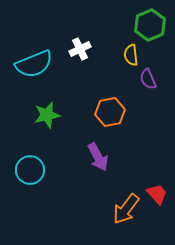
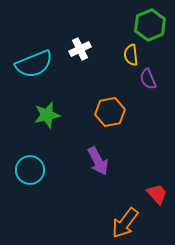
purple arrow: moved 4 px down
orange arrow: moved 1 px left, 14 px down
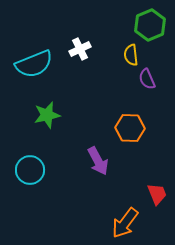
purple semicircle: moved 1 px left
orange hexagon: moved 20 px right, 16 px down; rotated 12 degrees clockwise
red trapezoid: rotated 20 degrees clockwise
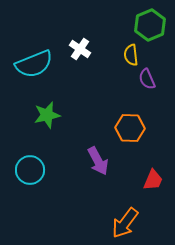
white cross: rotated 30 degrees counterclockwise
red trapezoid: moved 4 px left, 14 px up; rotated 45 degrees clockwise
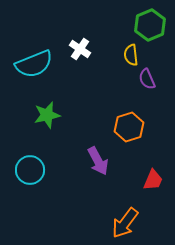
orange hexagon: moved 1 px left, 1 px up; rotated 20 degrees counterclockwise
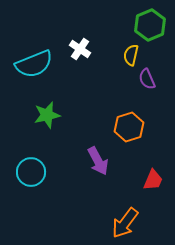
yellow semicircle: rotated 20 degrees clockwise
cyan circle: moved 1 px right, 2 px down
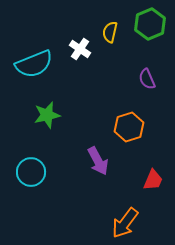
green hexagon: moved 1 px up
yellow semicircle: moved 21 px left, 23 px up
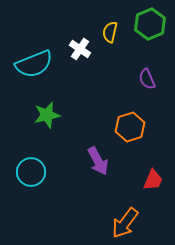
orange hexagon: moved 1 px right
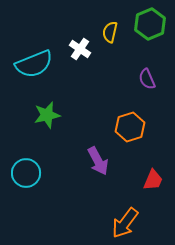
cyan circle: moved 5 px left, 1 px down
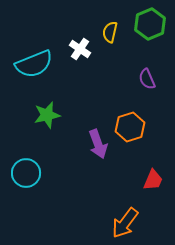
purple arrow: moved 17 px up; rotated 8 degrees clockwise
